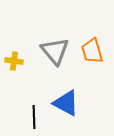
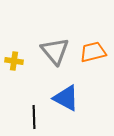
orange trapezoid: moved 1 px right, 1 px down; rotated 92 degrees clockwise
blue triangle: moved 5 px up
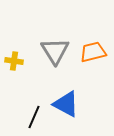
gray triangle: rotated 8 degrees clockwise
blue triangle: moved 6 px down
black line: rotated 25 degrees clockwise
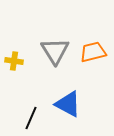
blue triangle: moved 2 px right
black line: moved 3 px left, 1 px down
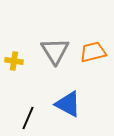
black line: moved 3 px left
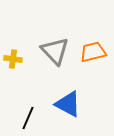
gray triangle: rotated 12 degrees counterclockwise
yellow cross: moved 1 px left, 2 px up
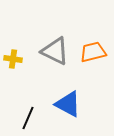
gray triangle: rotated 20 degrees counterclockwise
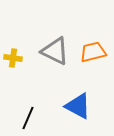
yellow cross: moved 1 px up
blue triangle: moved 10 px right, 2 px down
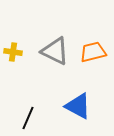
yellow cross: moved 6 px up
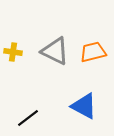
blue triangle: moved 6 px right
black line: rotated 30 degrees clockwise
